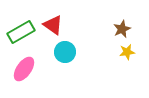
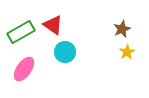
yellow star: rotated 21 degrees counterclockwise
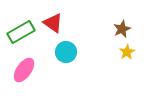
red triangle: moved 2 px up
cyan circle: moved 1 px right
pink ellipse: moved 1 px down
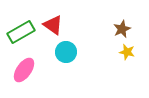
red triangle: moved 2 px down
yellow star: rotated 28 degrees counterclockwise
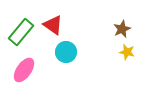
green rectangle: rotated 20 degrees counterclockwise
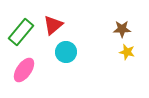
red triangle: rotated 45 degrees clockwise
brown star: rotated 24 degrees clockwise
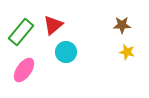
brown star: moved 4 px up
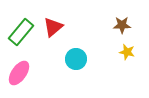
red triangle: moved 2 px down
cyan circle: moved 10 px right, 7 px down
pink ellipse: moved 5 px left, 3 px down
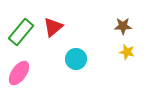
brown star: moved 1 px right, 1 px down
